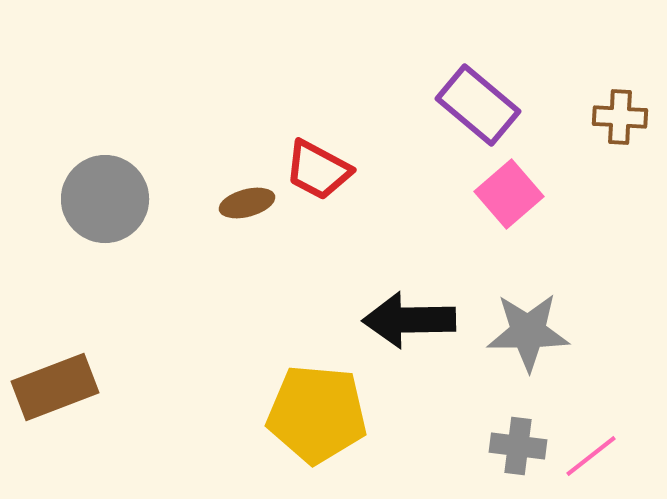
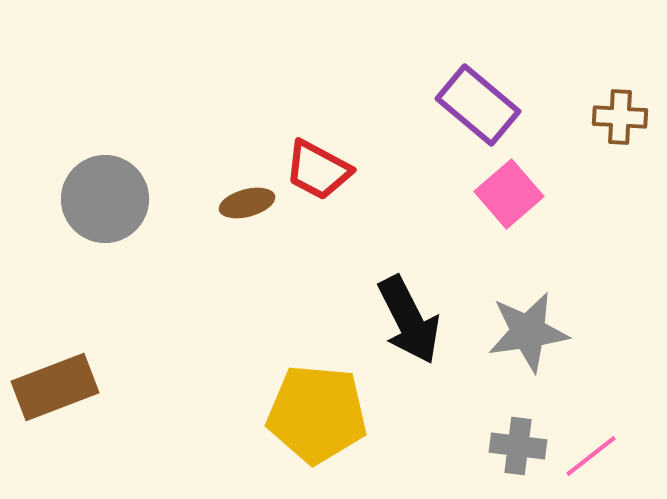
black arrow: rotated 116 degrees counterclockwise
gray star: rotated 8 degrees counterclockwise
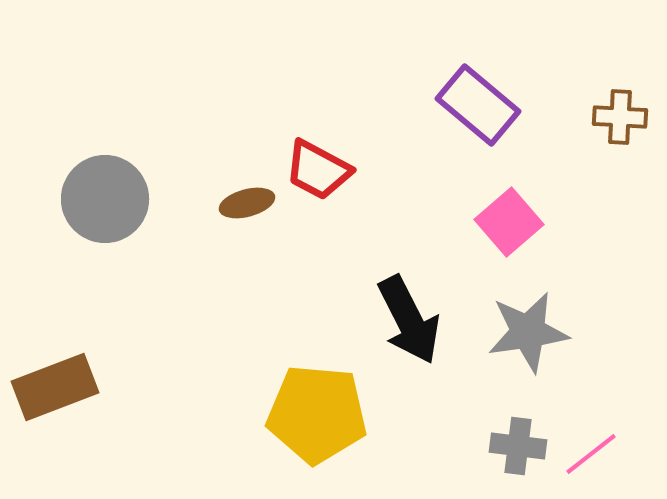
pink square: moved 28 px down
pink line: moved 2 px up
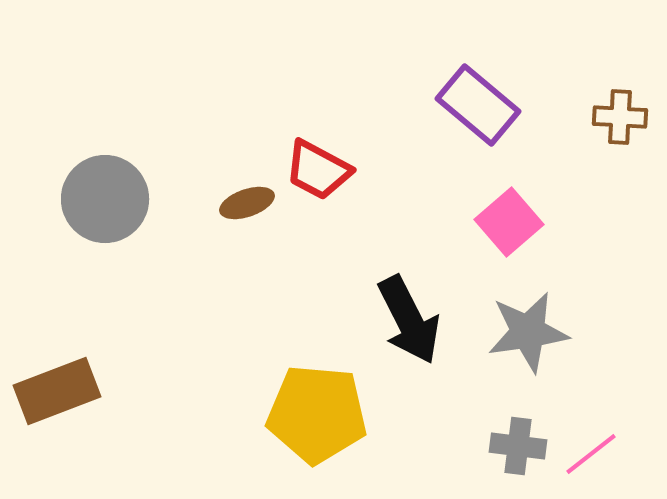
brown ellipse: rotated 4 degrees counterclockwise
brown rectangle: moved 2 px right, 4 px down
